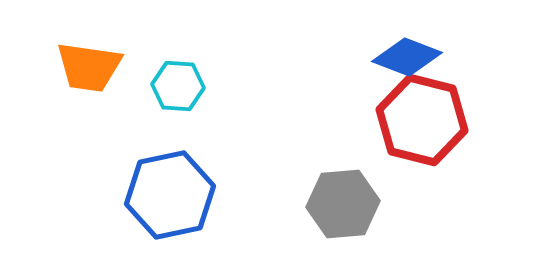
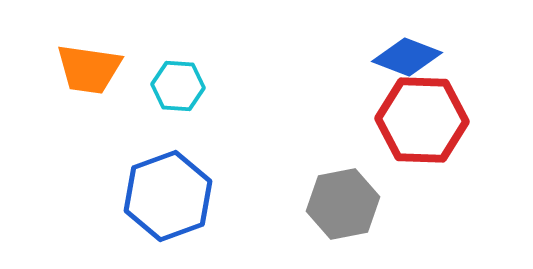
orange trapezoid: moved 2 px down
red hexagon: rotated 12 degrees counterclockwise
blue hexagon: moved 2 px left, 1 px down; rotated 8 degrees counterclockwise
gray hexagon: rotated 6 degrees counterclockwise
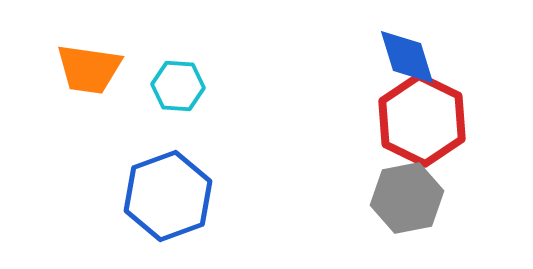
blue diamond: rotated 52 degrees clockwise
red hexagon: rotated 24 degrees clockwise
gray hexagon: moved 64 px right, 6 px up
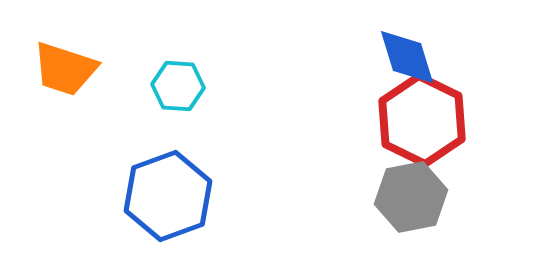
orange trapezoid: moved 24 px left; rotated 10 degrees clockwise
gray hexagon: moved 4 px right, 1 px up
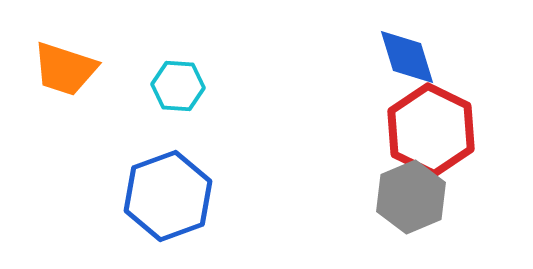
red hexagon: moved 9 px right, 10 px down
gray hexagon: rotated 12 degrees counterclockwise
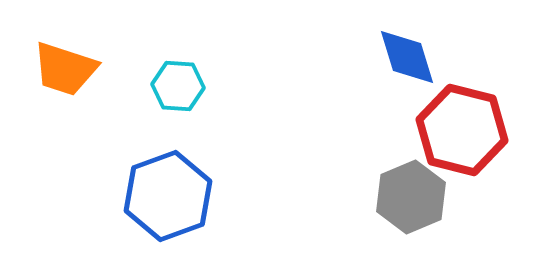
red hexagon: moved 31 px right; rotated 12 degrees counterclockwise
